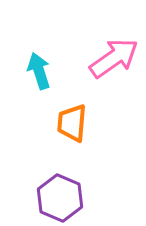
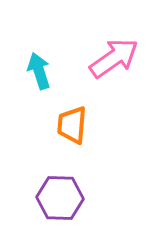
orange trapezoid: moved 2 px down
purple hexagon: rotated 21 degrees counterclockwise
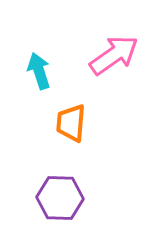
pink arrow: moved 3 px up
orange trapezoid: moved 1 px left, 2 px up
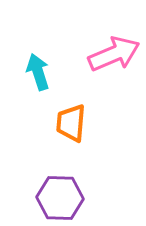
pink arrow: moved 1 px up; rotated 12 degrees clockwise
cyan arrow: moved 1 px left, 1 px down
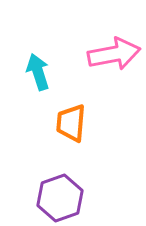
pink arrow: rotated 12 degrees clockwise
purple hexagon: rotated 21 degrees counterclockwise
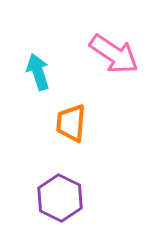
pink arrow: rotated 45 degrees clockwise
purple hexagon: rotated 15 degrees counterclockwise
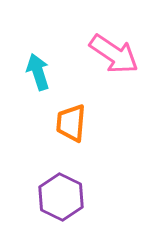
purple hexagon: moved 1 px right, 1 px up
